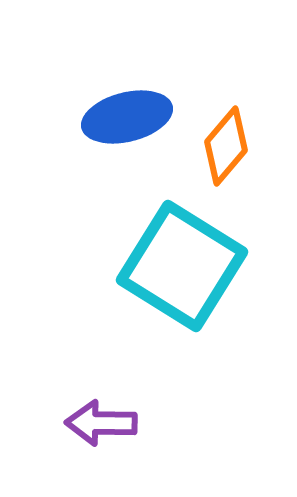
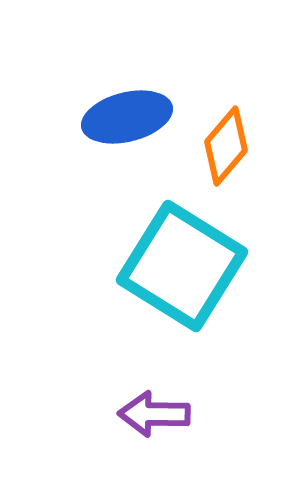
purple arrow: moved 53 px right, 9 px up
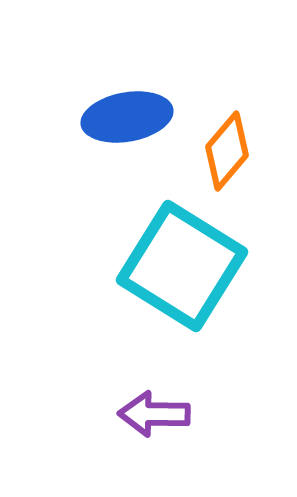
blue ellipse: rotated 4 degrees clockwise
orange diamond: moved 1 px right, 5 px down
